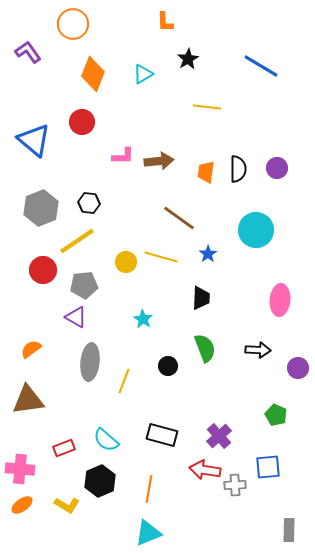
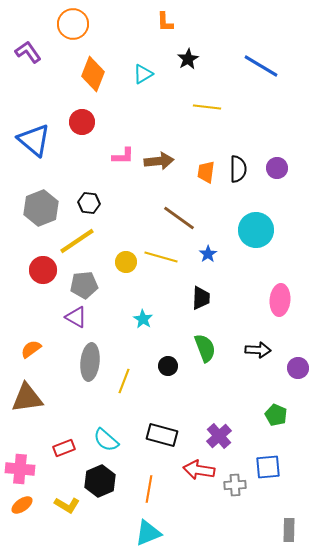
brown triangle at (28, 400): moved 1 px left, 2 px up
red arrow at (205, 470): moved 6 px left
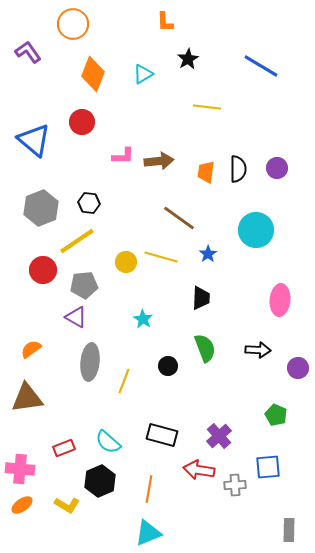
cyan semicircle at (106, 440): moved 2 px right, 2 px down
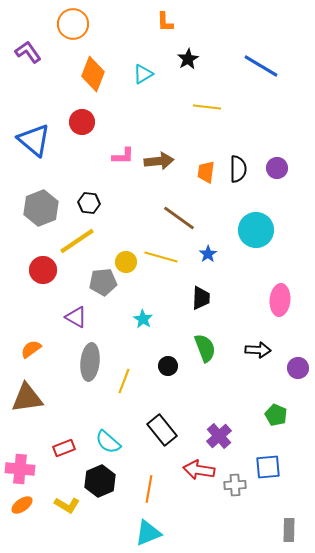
gray pentagon at (84, 285): moved 19 px right, 3 px up
black rectangle at (162, 435): moved 5 px up; rotated 36 degrees clockwise
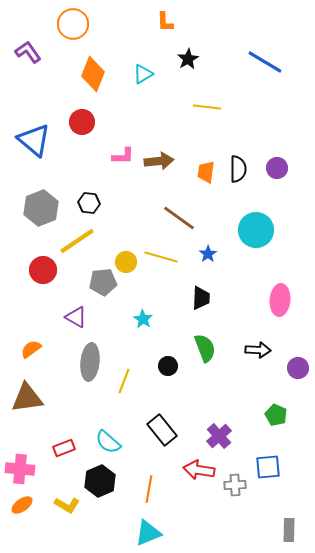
blue line at (261, 66): moved 4 px right, 4 px up
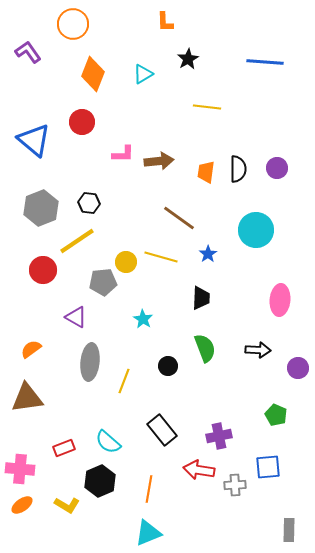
blue line at (265, 62): rotated 27 degrees counterclockwise
pink L-shape at (123, 156): moved 2 px up
purple cross at (219, 436): rotated 30 degrees clockwise
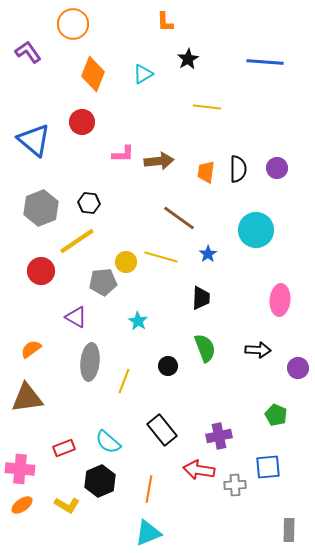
red circle at (43, 270): moved 2 px left, 1 px down
cyan star at (143, 319): moved 5 px left, 2 px down
